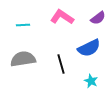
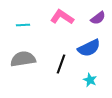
black line: rotated 36 degrees clockwise
cyan star: moved 1 px left, 1 px up
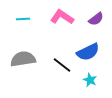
purple semicircle: moved 2 px left, 1 px down
cyan line: moved 6 px up
blue semicircle: moved 1 px left, 4 px down
black line: moved 1 px right, 1 px down; rotated 72 degrees counterclockwise
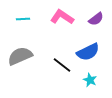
gray semicircle: moved 3 px left, 3 px up; rotated 15 degrees counterclockwise
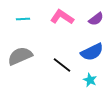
blue semicircle: moved 4 px right
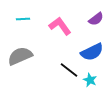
pink L-shape: moved 2 px left, 9 px down; rotated 20 degrees clockwise
black line: moved 7 px right, 5 px down
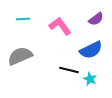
blue semicircle: moved 1 px left, 2 px up
black line: rotated 24 degrees counterclockwise
cyan star: moved 1 px up
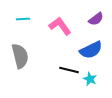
gray semicircle: rotated 100 degrees clockwise
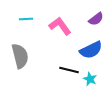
cyan line: moved 3 px right
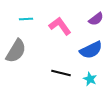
gray semicircle: moved 4 px left, 5 px up; rotated 45 degrees clockwise
black line: moved 8 px left, 3 px down
